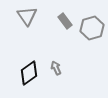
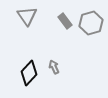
gray hexagon: moved 1 px left, 5 px up
gray arrow: moved 2 px left, 1 px up
black diamond: rotated 10 degrees counterclockwise
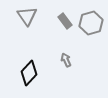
gray arrow: moved 12 px right, 7 px up
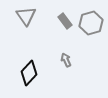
gray triangle: moved 1 px left
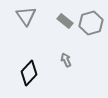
gray rectangle: rotated 14 degrees counterclockwise
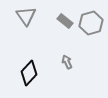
gray arrow: moved 1 px right, 2 px down
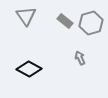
gray arrow: moved 13 px right, 4 px up
black diamond: moved 4 px up; rotated 75 degrees clockwise
